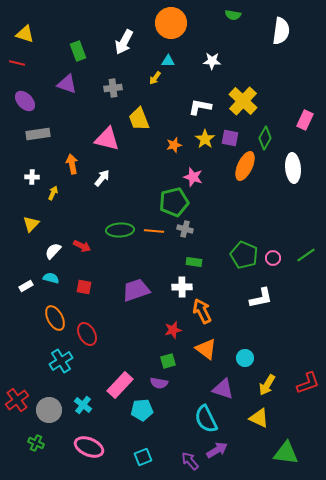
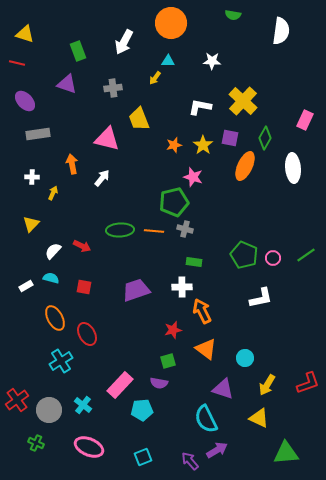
yellow star at (205, 139): moved 2 px left, 6 px down
green triangle at (286, 453): rotated 12 degrees counterclockwise
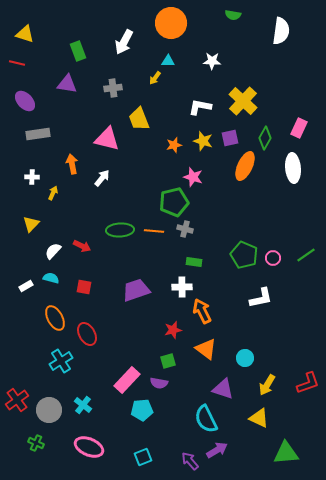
purple triangle at (67, 84): rotated 10 degrees counterclockwise
pink rectangle at (305, 120): moved 6 px left, 8 px down
purple square at (230, 138): rotated 24 degrees counterclockwise
yellow star at (203, 145): moved 4 px up; rotated 18 degrees counterclockwise
pink rectangle at (120, 385): moved 7 px right, 5 px up
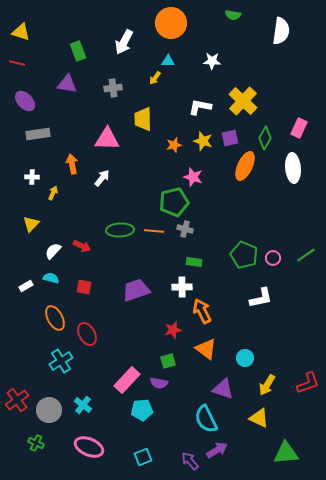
yellow triangle at (25, 34): moved 4 px left, 2 px up
yellow trapezoid at (139, 119): moved 4 px right; rotated 20 degrees clockwise
pink triangle at (107, 139): rotated 12 degrees counterclockwise
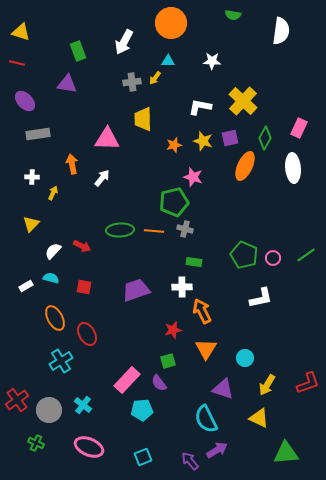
gray cross at (113, 88): moved 19 px right, 6 px up
orange triangle at (206, 349): rotated 25 degrees clockwise
purple semicircle at (159, 383): rotated 42 degrees clockwise
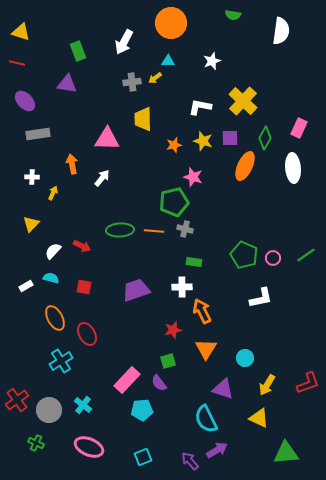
white star at (212, 61): rotated 24 degrees counterclockwise
yellow arrow at (155, 78): rotated 16 degrees clockwise
purple square at (230, 138): rotated 12 degrees clockwise
